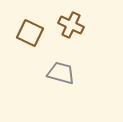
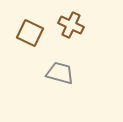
gray trapezoid: moved 1 px left
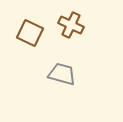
gray trapezoid: moved 2 px right, 1 px down
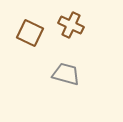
gray trapezoid: moved 4 px right
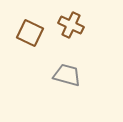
gray trapezoid: moved 1 px right, 1 px down
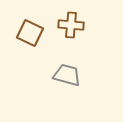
brown cross: rotated 20 degrees counterclockwise
